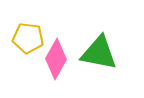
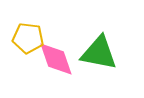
pink diamond: rotated 48 degrees counterclockwise
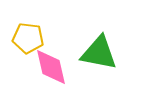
pink diamond: moved 5 px left, 8 px down; rotated 6 degrees clockwise
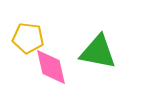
green triangle: moved 1 px left, 1 px up
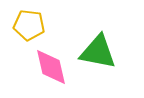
yellow pentagon: moved 1 px right, 13 px up
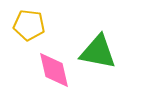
pink diamond: moved 3 px right, 3 px down
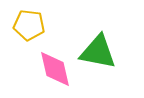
pink diamond: moved 1 px right, 1 px up
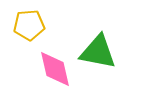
yellow pentagon: rotated 12 degrees counterclockwise
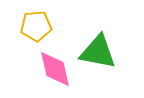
yellow pentagon: moved 7 px right, 1 px down
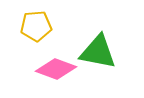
pink diamond: moved 1 px right; rotated 57 degrees counterclockwise
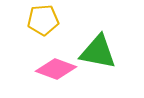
yellow pentagon: moved 7 px right, 6 px up
